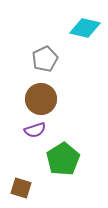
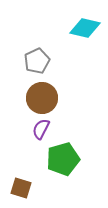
gray pentagon: moved 8 px left, 2 px down
brown circle: moved 1 px right, 1 px up
purple semicircle: moved 6 px right, 1 px up; rotated 135 degrees clockwise
green pentagon: rotated 16 degrees clockwise
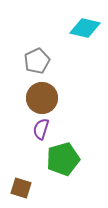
purple semicircle: rotated 10 degrees counterclockwise
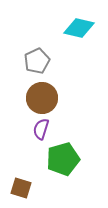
cyan diamond: moved 6 px left
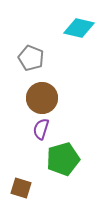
gray pentagon: moved 6 px left, 3 px up; rotated 25 degrees counterclockwise
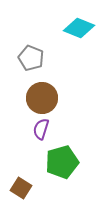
cyan diamond: rotated 8 degrees clockwise
green pentagon: moved 1 px left, 3 px down
brown square: rotated 15 degrees clockwise
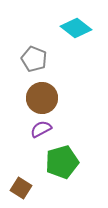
cyan diamond: moved 3 px left; rotated 16 degrees clockwise
gray pentagon: moved 3 px right, 1 px down
purple semicircle: rotated 45 degrees clockwise
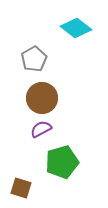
gray pentagon: rotated 20 degrees clockwise
brown square: rotated 15 degrees counterclockwise
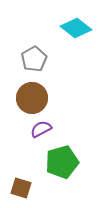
brown circle: moved 10 px left
